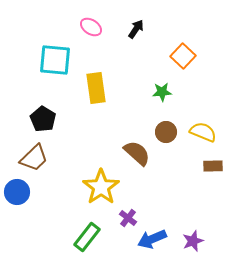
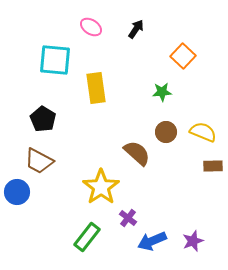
brown trapezoid: moved 5 px right, 3 px down; rotated 72 degrees clockwise
blue arrow: moved 2 px down
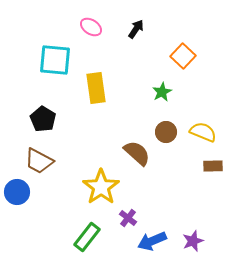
green star: rotated 24 degrees counterclockwise
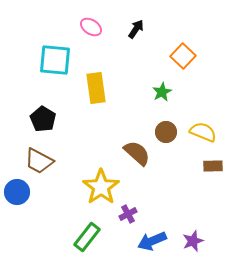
purple cross: moved 4 px up; rotated 24 degrees clockwise
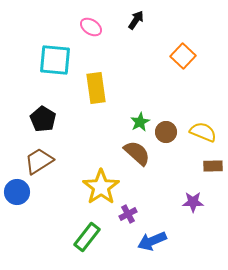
black arrow: moved 9 px up
green star: moved 22 px left, 30 px down
brown trapezoid: rotated 120 degrees clockwise
purple star: moved 39 px up; rotated 20 degrees clockwise
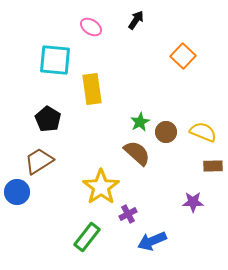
yellow rectangle: moved 4 px left, 1 px down
black pentagon: moved 5 px right
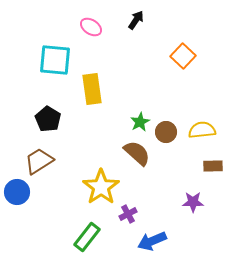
yellow semicircle: moved 1 px left, 2 px up; rotated 28 degrees counterclockwise
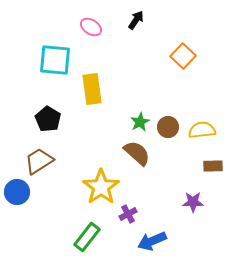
brown circle: moved 2 px right, 5 px up
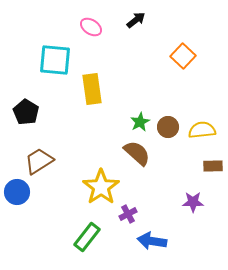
black arrow: rotated 18 degrees clockwise
black pentagon: moved 22 px left, 7 px up
blue arrow: rotated 32 degrees clockwise
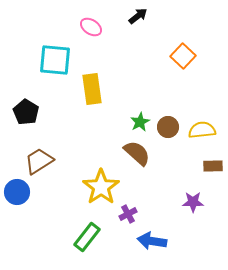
black arrow: moved 2 px right, 4 px up
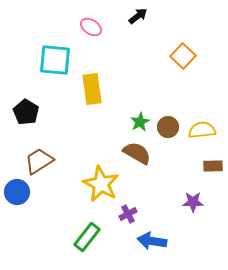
brown semicircle: rotated 12 degrees counterclockwise
yellow star: moved 3 px up; rotated 9 degrees counterclockwise
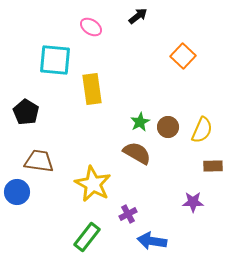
yellow semicircle: rotated 120 degrees clockwise
brown trapezoid: rotated 40 degrees clockwise
yellow star: moved 8 px left
